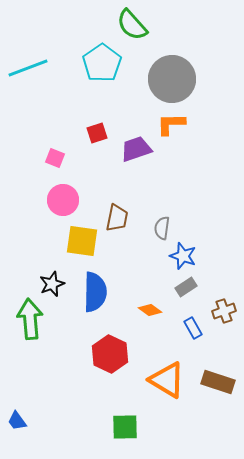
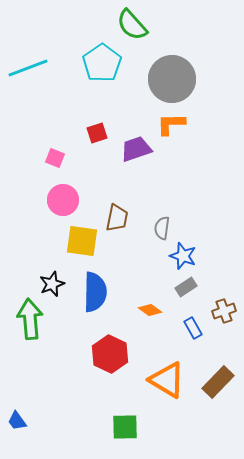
brown rectangle: rotated 64 degrees counterclockwise
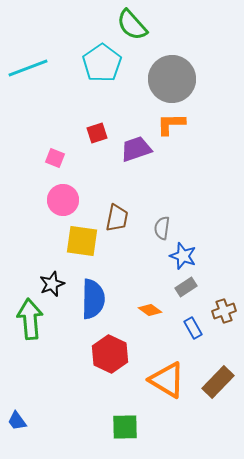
blue semicircle: moved 2 px left, 7 px down
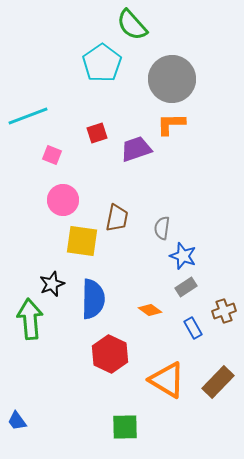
cyan line: moved 48 px down
pink square: moved 3 px left, 3 px up
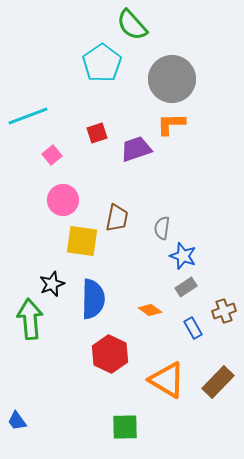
pink square: rotated 30 degrees clockwise
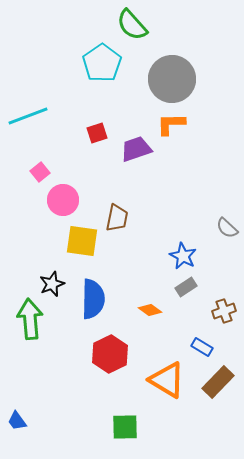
pink square: moved 12 px left, 17 px down
gray semicircle: moved 65 px right; rotated 55 degrees counterclockwise
blue star: rotated 8 degrees clockwise
blue rectangle: moved 9 px right, 19 px down; rotated 30 degrees counterclockwise
red hexagon: rotated 9 degrees clockwise
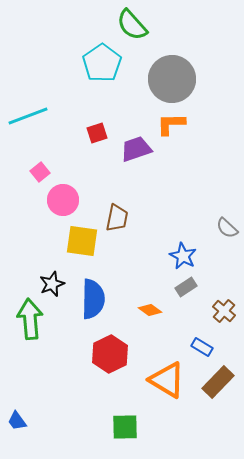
brown cross: rotated 30 degrees counterclockwise
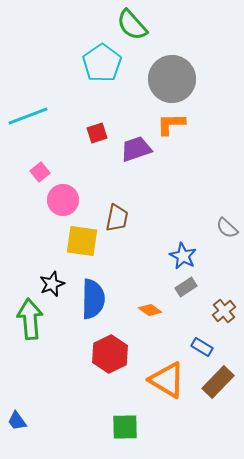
brown cross: rotated 10 degrees clockwise
